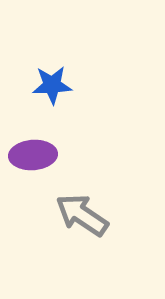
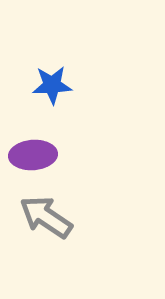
gray arrow: moved 36 px left, 2 px down
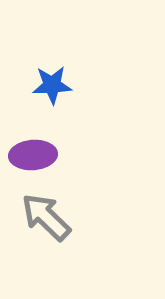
gray arrow: rotated 10 degrees clockwise
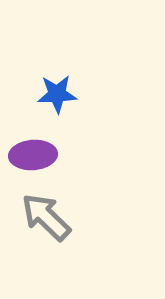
blue star: moved 5 px right, 9 px down
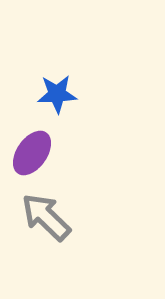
purple ellipse: moved 1 px left, 2 px up; rotated 51 degrees counterclockwise
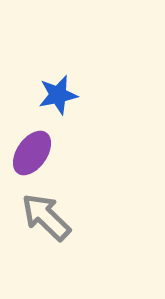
blue star: moved 1 px right, 1 px down; rotated 9 degrees counterclockwise
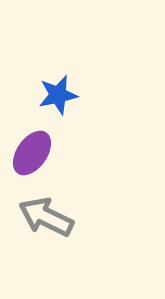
gray arrow: rotated 18 degrees counterclockwise
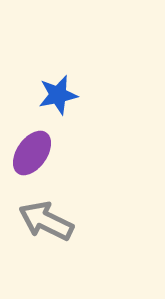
gray arrow: moved 4 px down
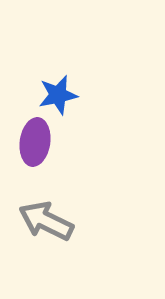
purple ellipse: moved 3 px right, 11 px up; rotated 27 degrees counterclockwise
